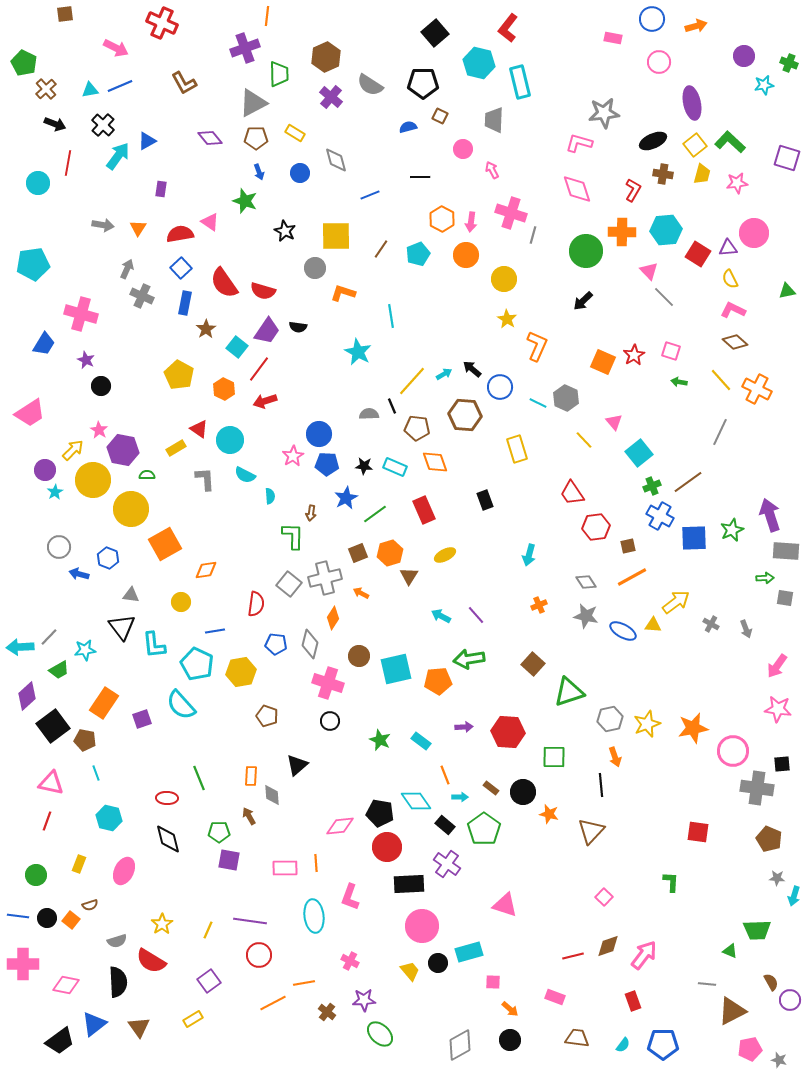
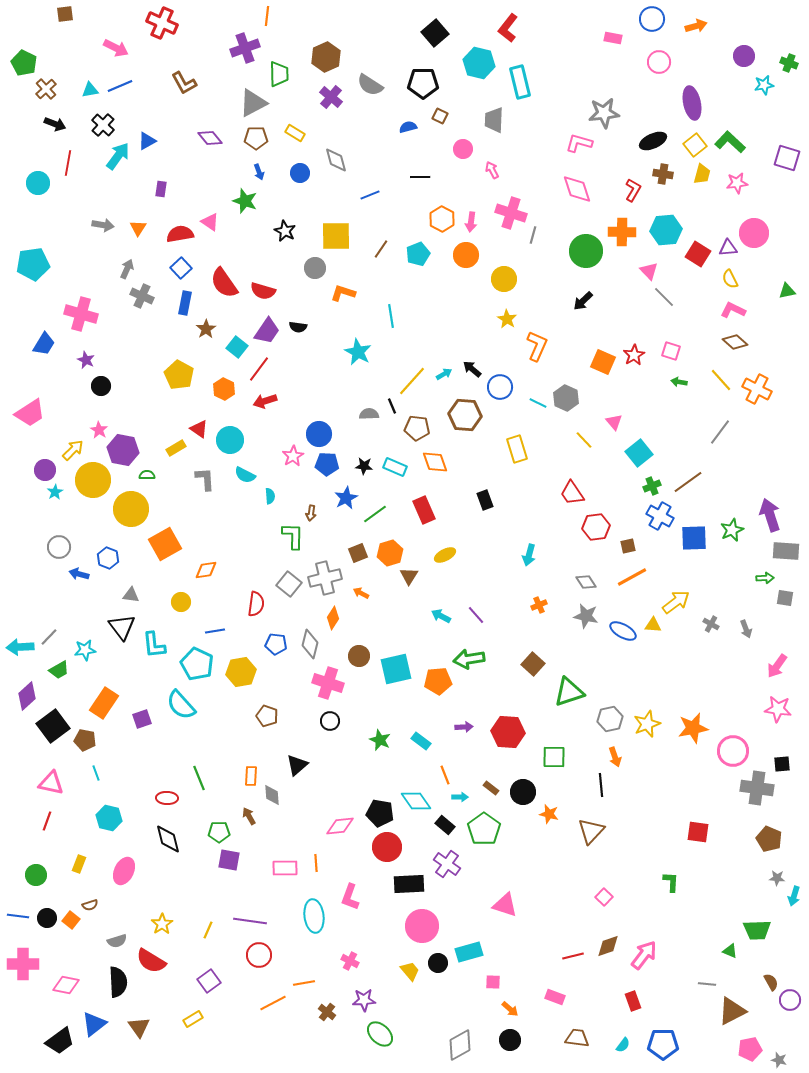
gray line at (720, 432): rotated 12 degrees clockwise
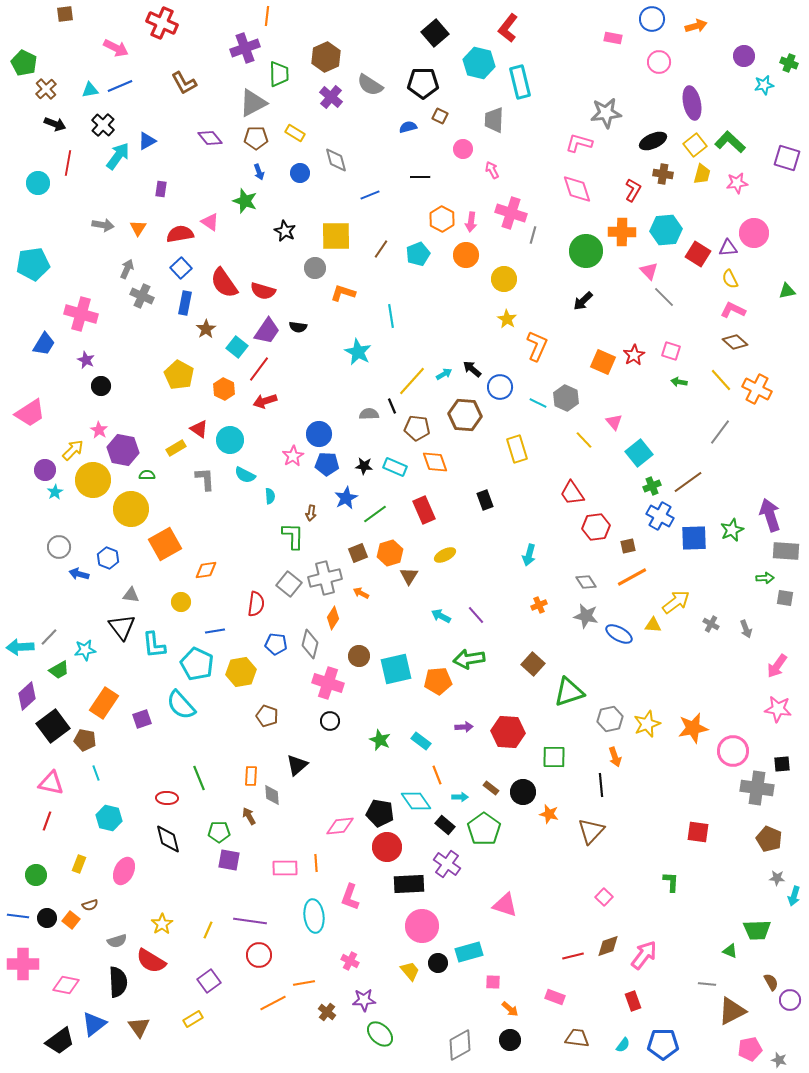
gray star at (604, 113): moved 2 px right
blue ellipse at (623, 631): moved 4 px left, 3 px down
orange line at (445, 775): moved 8 px left
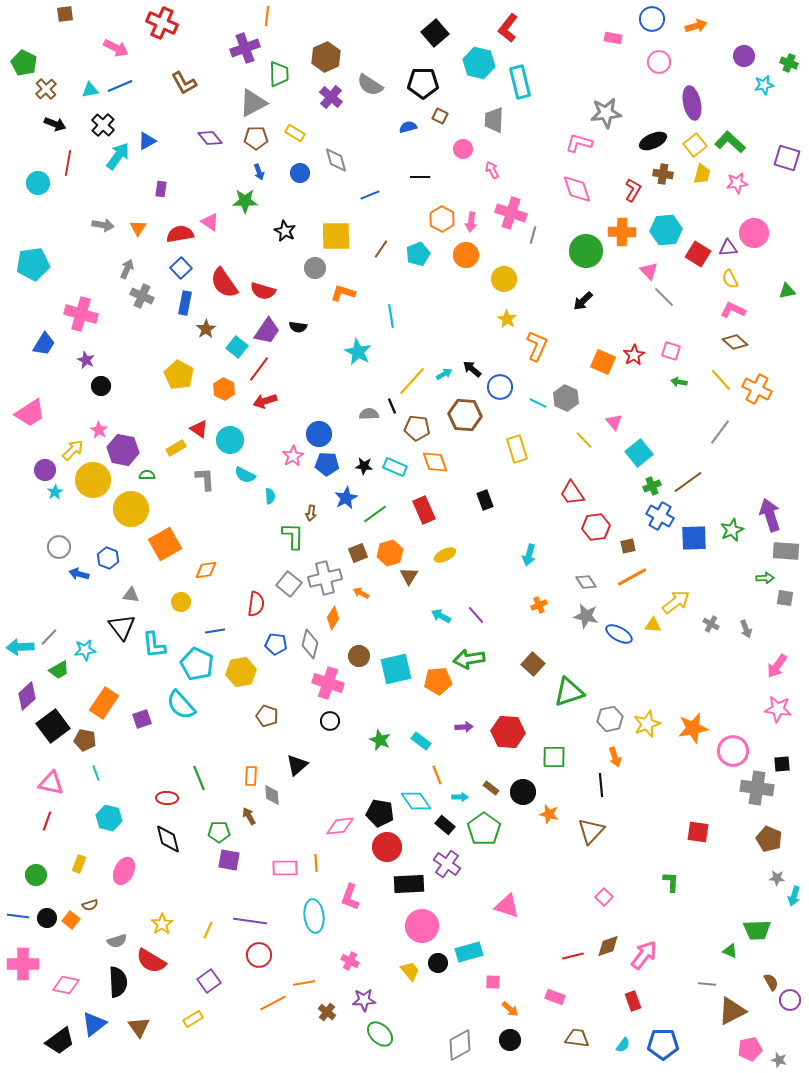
green star at (245, 201): rotated 20 degrees counterclockwise
pink triangle at (505, 905): moved 2 px right, 1 px down
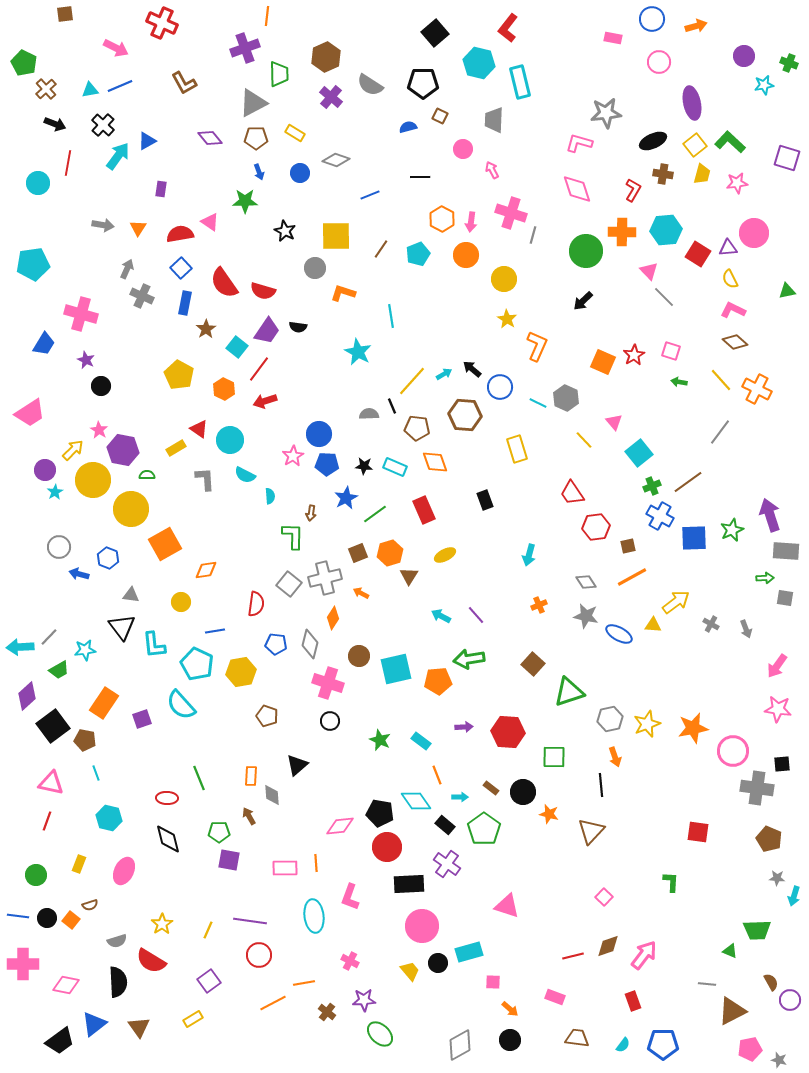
gray diamond at (336, 160): rotated 56 degrees counterclockwise
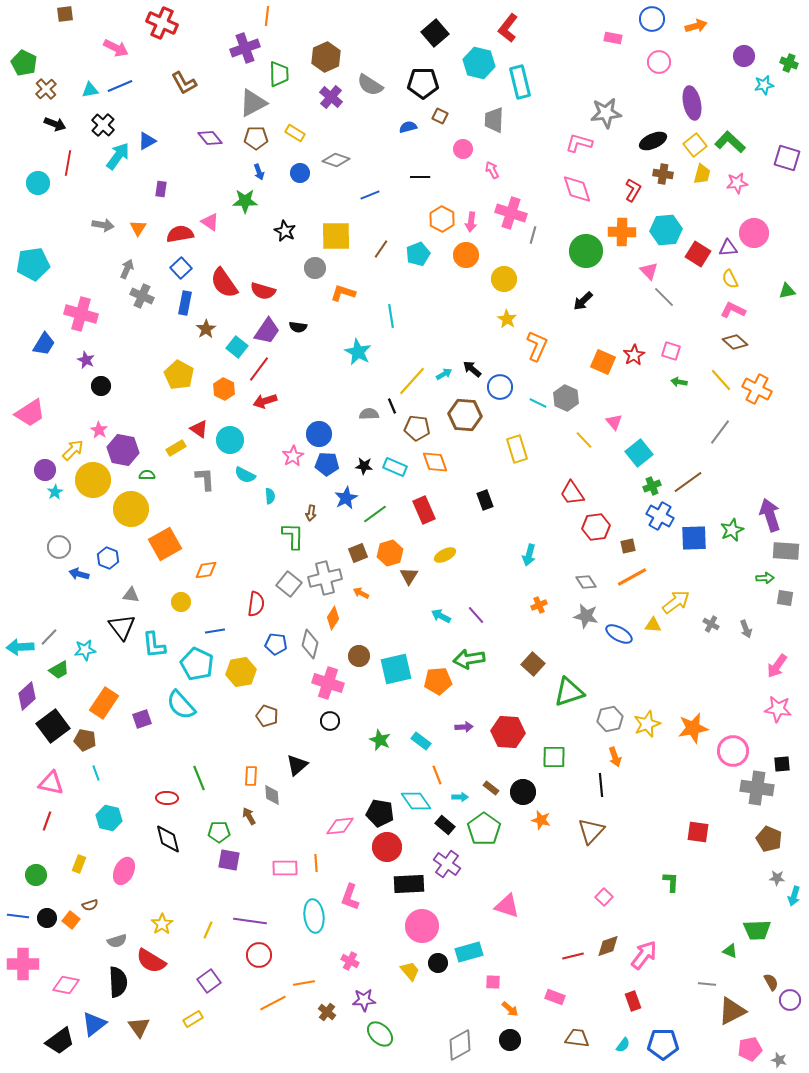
orange star at (549, 814): moved 8 px left, 6 px down
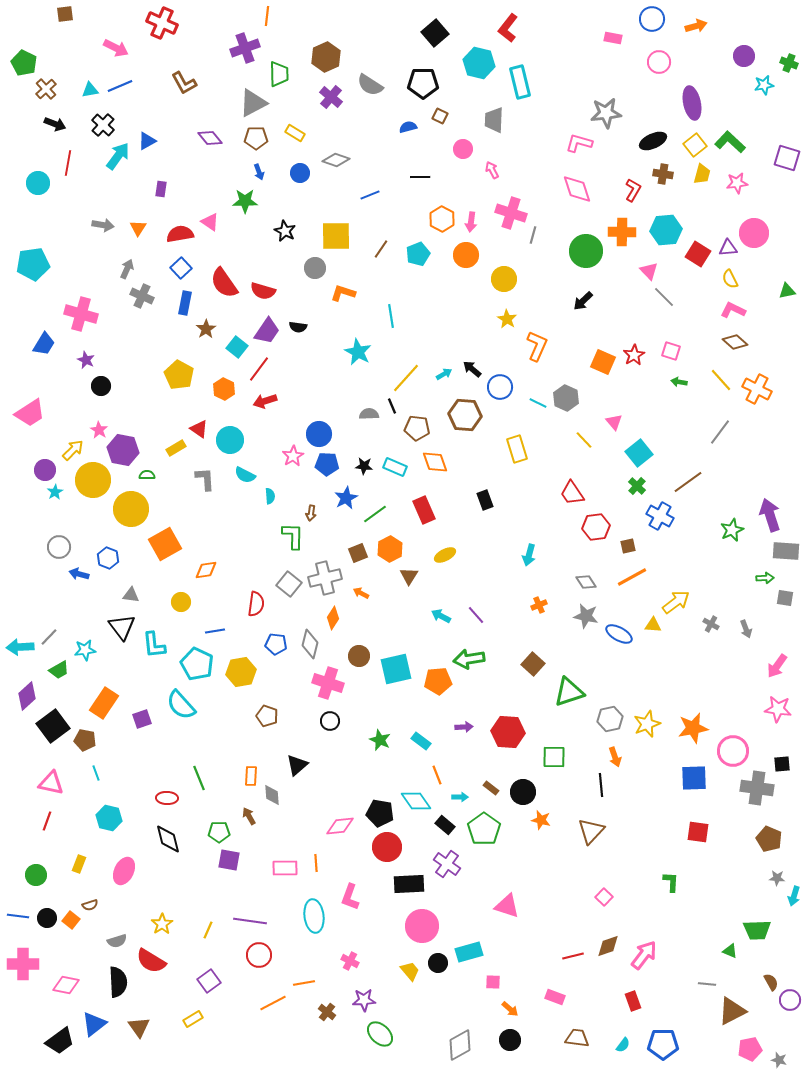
yellow line at (412, 381): moved 6 px left, 3 px up
green cross at (652, 486): moved 15 px left; rotated 24 degrees counterclockwise
blue square at (694, 538): moved 240 px down
orange hexagon at (390, 553): moved 4 px up; rotated 10 degrees counterclockwise
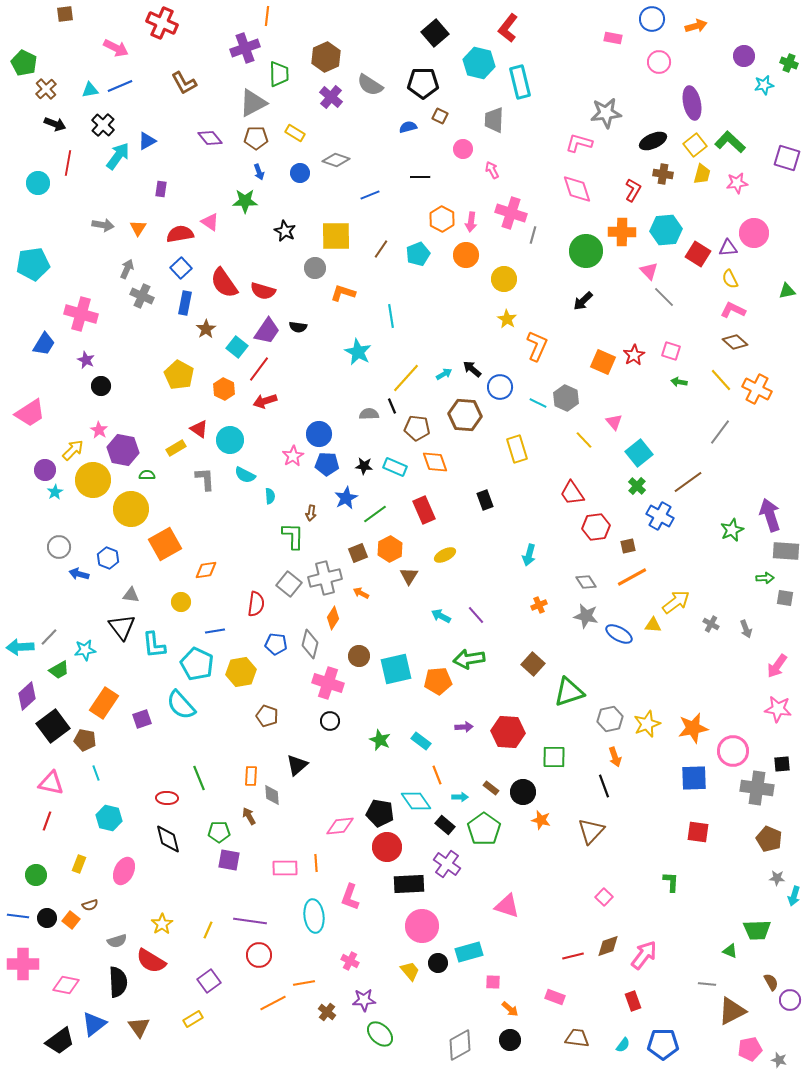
black line at (601, 785): moved 3 px right, 1 px down; rotated 15 degrees counterclockwise
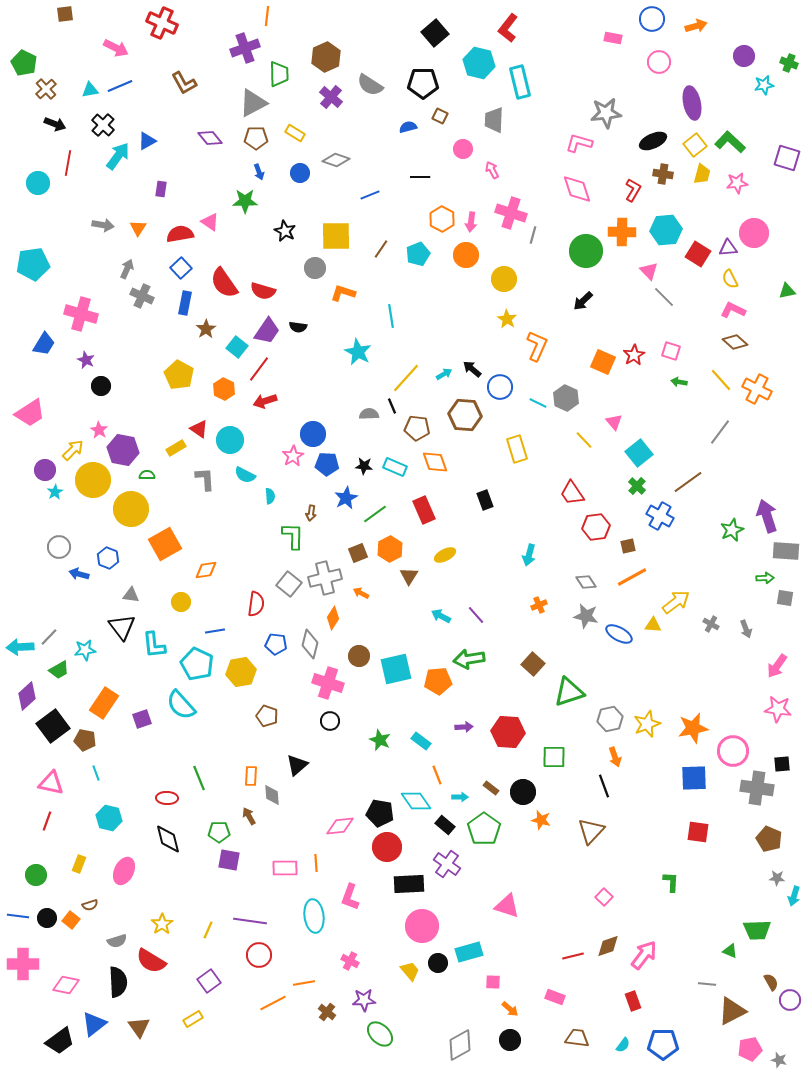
blue circle at (319, 434): moved 6 px left
purple arrow at (770, 515): moved 3 px left, 1 px down
